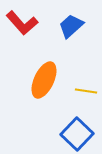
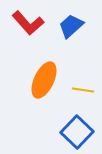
red L-shape: moved 6 px right
yellow line: moved 3 px left, 1 px up
blue square: moved 2 px up
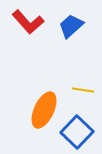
red L-shape: moved 1 px up
orange ellipse: moved 30 px down
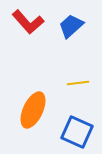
yellow line: moved 5 px left, 7 px up; rotated 15 degrees counterclockwise
orange ellipse: moved 11 px left
blue square: rotated 20 degrees counterclockwise
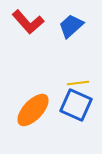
orange ellipse: rotated 18 degrees clockwise
blue square: moved 1 px left, 27 px up
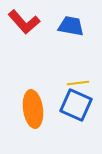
red L-shape: moved 4 px left
blue trapezoid: rotated 52 degrees clockwise
orange ellipse: moved 1 px up; rotated 51 degrees counterclockwise
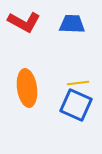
red L-shape: rotated 20 degrees counterclockwise
blue trapezoid: moved 1 px right, 2 px up; rotated 8 degrees counterclockwise
orange ellipse: moved 6 px left, 21 px up
